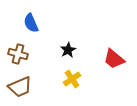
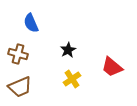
red trapezoid: moved 2 px left, 8 px down
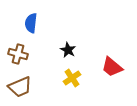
blue semicircle: rotated 30 degrees clockwise
black star: rotated 14 degrees counterclockwise
yellow cross: moved 1 px up
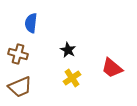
red trapezoid: moved 1 px down
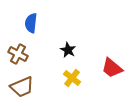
brown cross: rotated 12 degrees clockwise
yellow cross: rotated 18 degrees counterclockwise
brown trapezoid: moved 2 px right
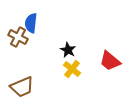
brown cross: moved 17 px up
red trapezoid: moved 2 px left, 7 px up
yellow cross: moved 9 px up
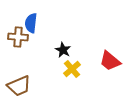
brown cross: rotated 24 degrees counterclockwise
black star: moved 5 px left
yellow cross: rotated 12 degrees clockwise
brown trapezoid: moved 3 px left, 1 px up
